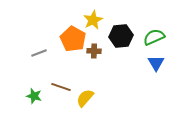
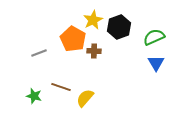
black hexagon: moved 2 px left, 9 px up; rotated 15 degrees counterclockwise
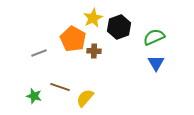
yellow star: moved 2 px up
brown line: moved 1 px left
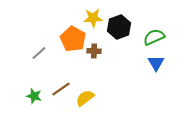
yellow star: rotated 24 degrees clockwise
gray line: rotated 21 degrees counterclockwise
brown line: moved 1 px right, 2 px down; rotated 54 degrees counterclockwise
yellow semicircle: rotated 12 degrees clockwise
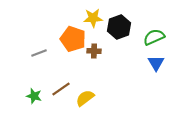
orange pentagon: rotated 10 degrees counterclockwise
gray line: rotated 21 degrees clockwise
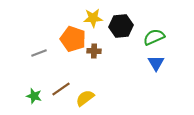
black hexagon: moved 2 px right, 1 px up; rotated 15 degrees clockwise
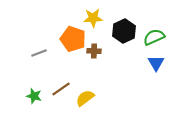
black hexagon: moved 3 px right, 5 px down; rotated 20 degrees counterclockwise
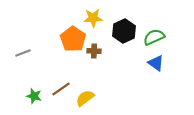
orange pentagon: rotated 15 degrees clockwise
gray line: moved 16 px left
blue triangle: rotated 24 degrees counterclockwise
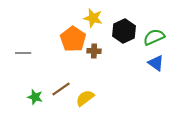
yellow star: rotated 18 degrees clockwise
gray line: rotated 21 degrees clockwise
green star: moved 1 px right, 1 px down
